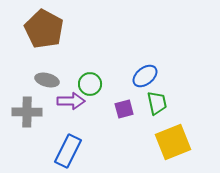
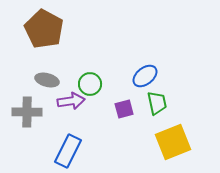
purple arrow: rotated 8 degrees counterclockwise
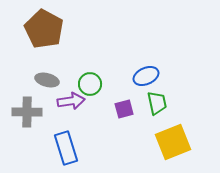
blue ellipse: moved 1 px right; rotated 15 degrees clockwise
blue rectangle: moved 2 px left, 3 px up; rotated 44 degrees counterclockwise
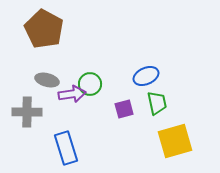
purple arrow: moved 1 px right, 7 px up
yellow square: moved 2 px right, 1 px up; rotated 6 degrees clockwise
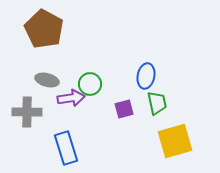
blue ellipse: rotated 55 degrees counterclockwise
purple arrow: moved 1 px left, 4 px down
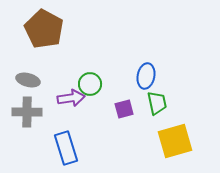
gray ellipse: moved 19 px left
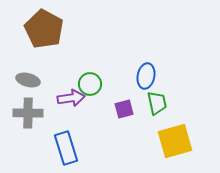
gray cross: moved 1 px right, 1 px down
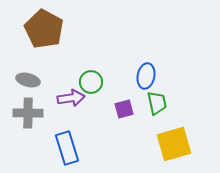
green circle: moved 1 px right, 2 px up
yellow square: moved 1 px left, 3 px down
blue rectangle: moved 1 px right
